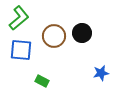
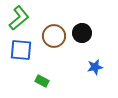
blue star: moved 6 px left, 6 px up
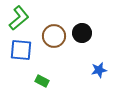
blue star: moved 4 px right, 3 px down
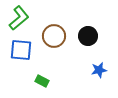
black circle: moved 6 px right, 3 px down
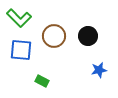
green L-shape: rotated 85 degrees clockwise
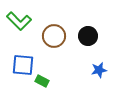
green L-shape: moved 3 px down
blue square: moved 2 px right, 15 px down
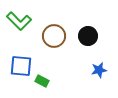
blue square: moved 2 px left, 1 px down
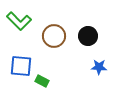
blue star: moved 3 px up; rotated 14 degrees clockwise
